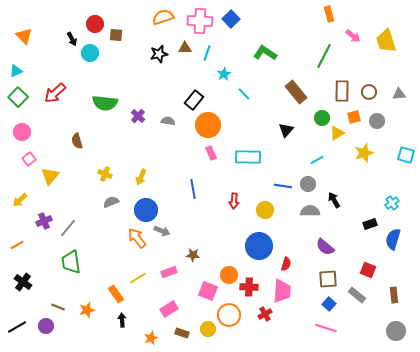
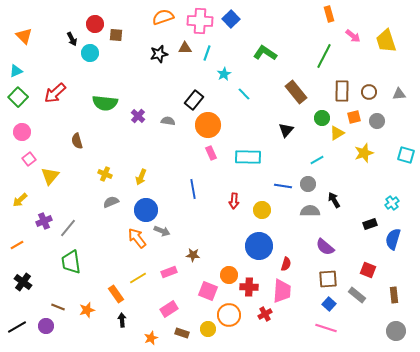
yellow circle at (265, 210): moved 3 px left
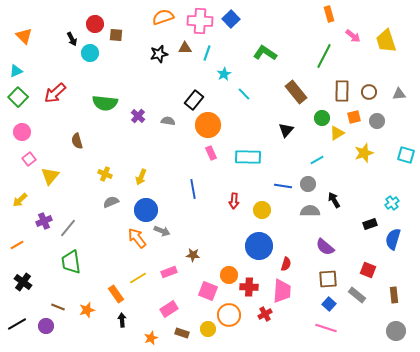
black line at (17, 327): moved 3 px up
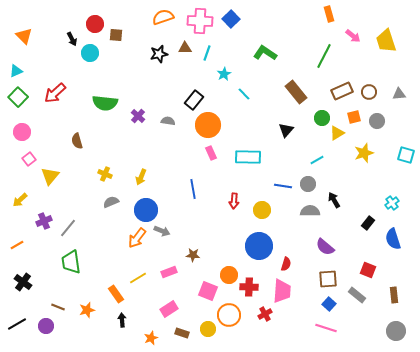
brown rectangle at (342, 91): rotated 65 degrees clockwise
black rectangle at (370, 224): moved 2 px left, 1 px up; rotated 32 degrees counterclockwise
orange arrow at (137, 238): rotated 105 degrees counterclockwise
blue semicircle at (393, 239): rotated 35 degrees counterclockwise
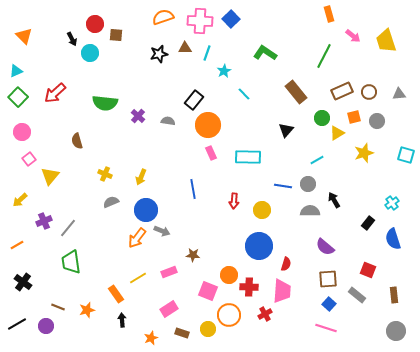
cyan star at (224, 74): moved 3 px up
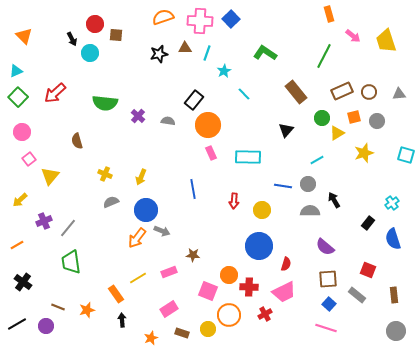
pink trapezoid at (282, 291): moved 2 px right, 1 px down; rotated 60 degrees clockwise
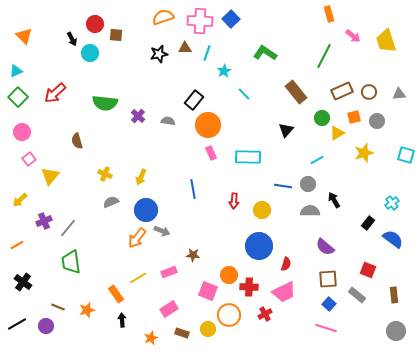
blue semicircle at (393, 239): rotated 145 degrees clockwise
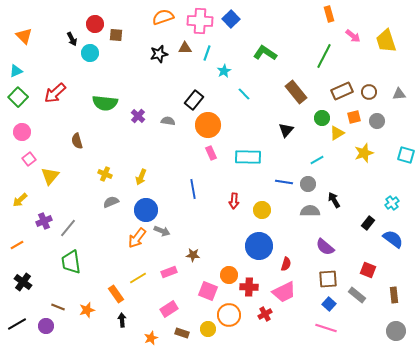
blue line at (283, 186): moved 1 px right, 4 px up
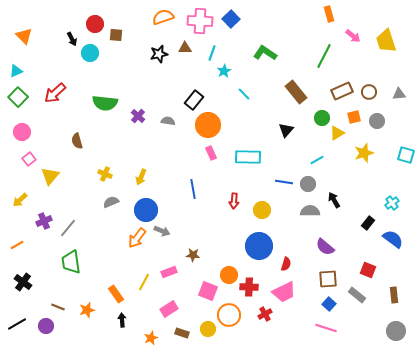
cyan line at (207, 53): moved 5 px right
yellow line at (138, 278): moved 6 px right, 4 px down; rotated 30 degrees counterclockwise
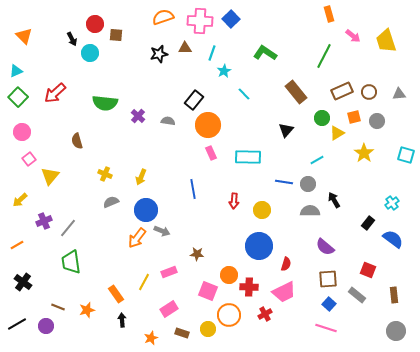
yellow star at (364, 153): rotated 18 degrees counterclockwise
brown star at (193, 255): moved 4 px right, 1 px up
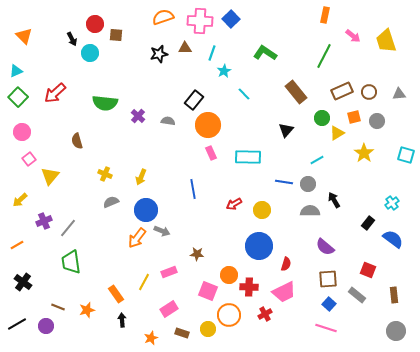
orange rectangle at (329, 14): moved 4 px left, 1 px down; rotated 28 degrees clockwise
red arrow at (234, 201): moved 3 px down; rotated 56 degrees clockwise
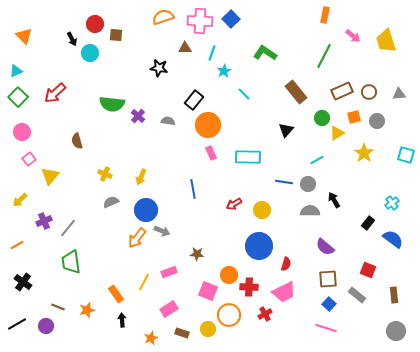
black star at (159, 54): moved 14 px down; rotated 24 degrees clockwise
green semicircle at (105, 103): moved 7 px right, 1 px down
